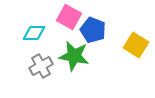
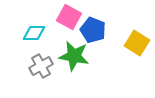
yellow square: moved 1 px right, 2 px up
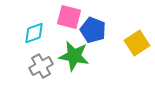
pink square: rotated 15 degrees counterclockwise
cyan diamond: rotated 20 degrees counterclockwise
yellow square: rotated 25 degrees clockwise
